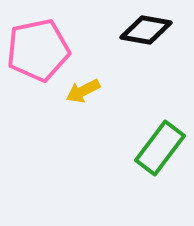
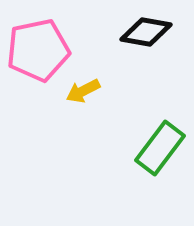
black diamond: moved 2 px down
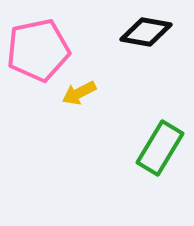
yellow arrow: moved 4 px left, 2 px down
green rectangle: rotated 6 degrees counterclockwise
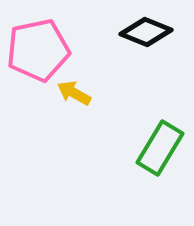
black diamond: rotated 12 degrees clockwise
yellow arrow: moved 5 px left; rotated 56 degrees clockwise
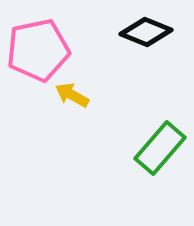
yellow arrow: moved 2 px left, 2 px down
green rectangle: rotated 10 degrees clockwise
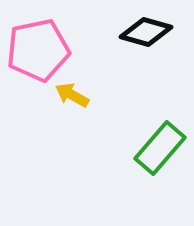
black diamond: rotated 6 degrees counterclockwise
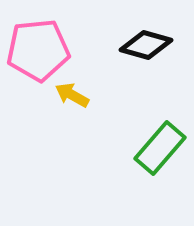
black diamond: moved 13 px down
pink pentagon: rotated 6 degrees clockwise
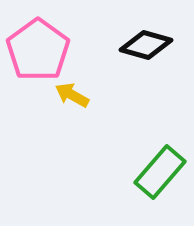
pink pentagon: rotated 30 degrees counterclockwise
green rectangle: moved 24 px down
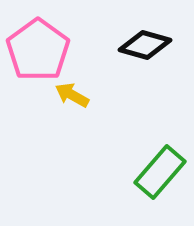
black diamond: moved 1 px left
